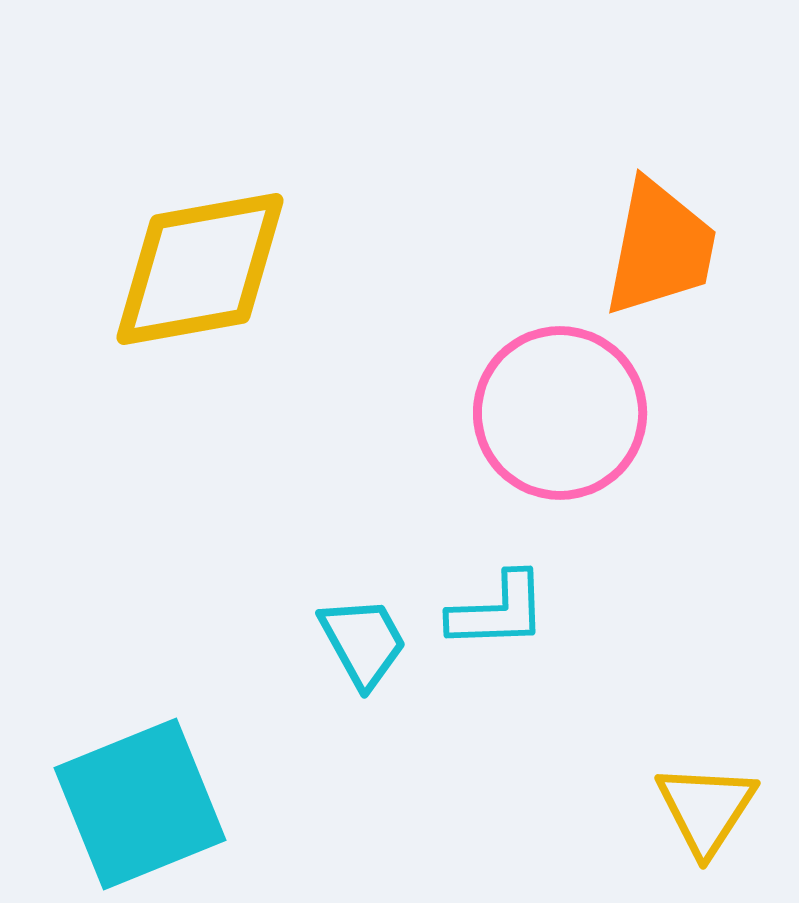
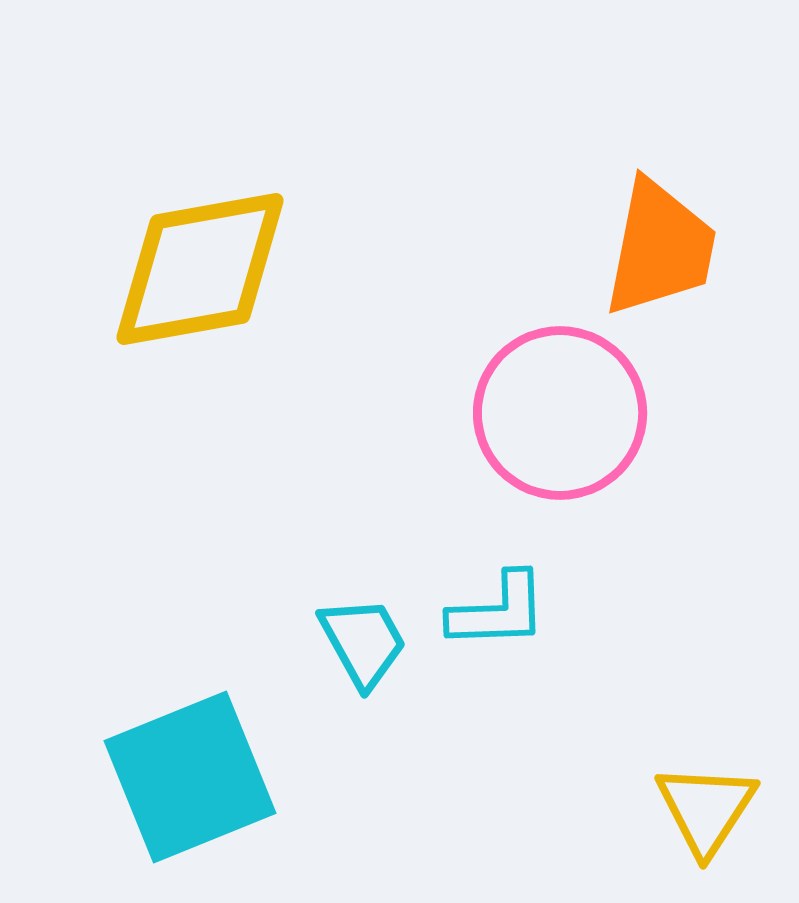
cyan square: moved 50 px right, 27 px up
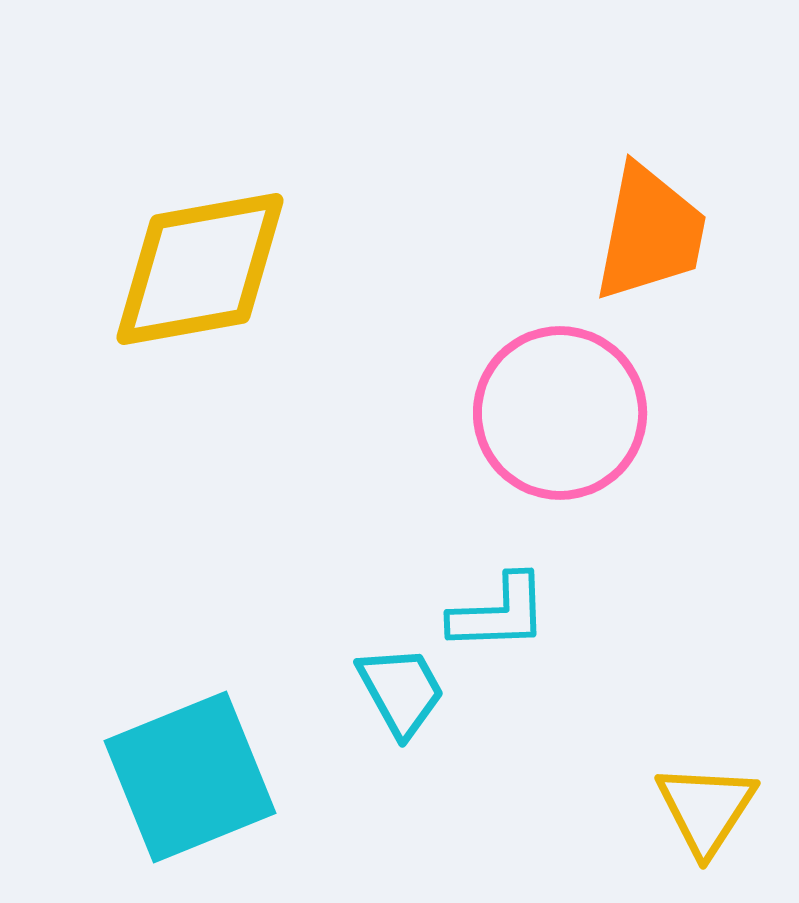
orange trapezoid: moved 10 px left, 15 px up
cyan L-shape: moved 1 px right, 2 px down
cyan trapezoid: moved 38 px right, 49 px down
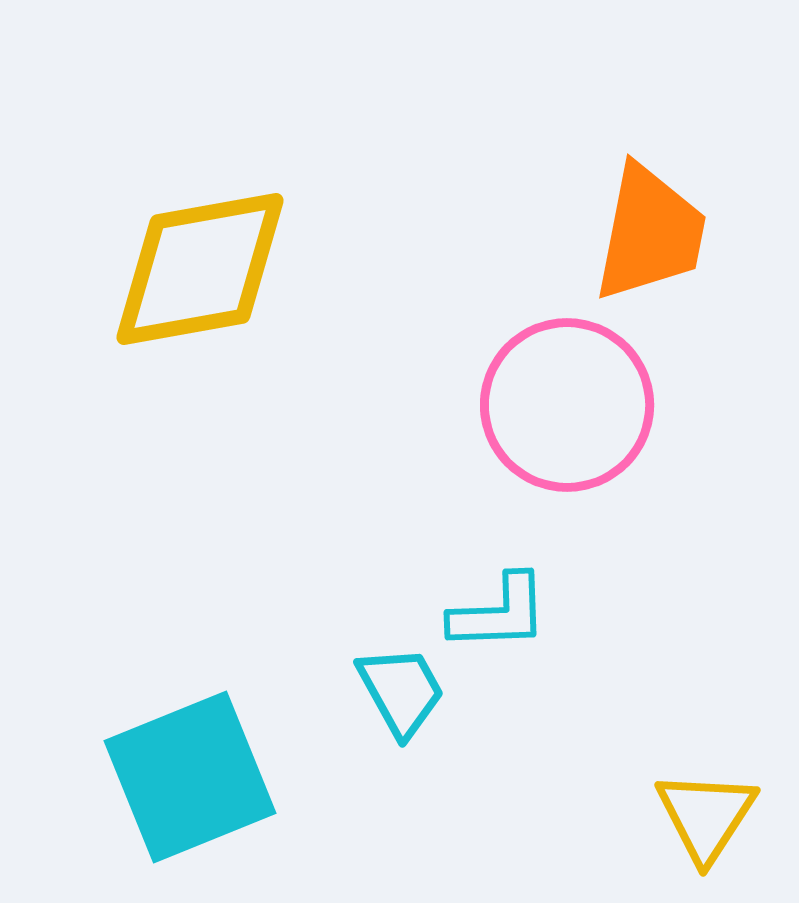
pink circle: moved 7 px right, 8 px up
yellow triangle: moved 7 px down
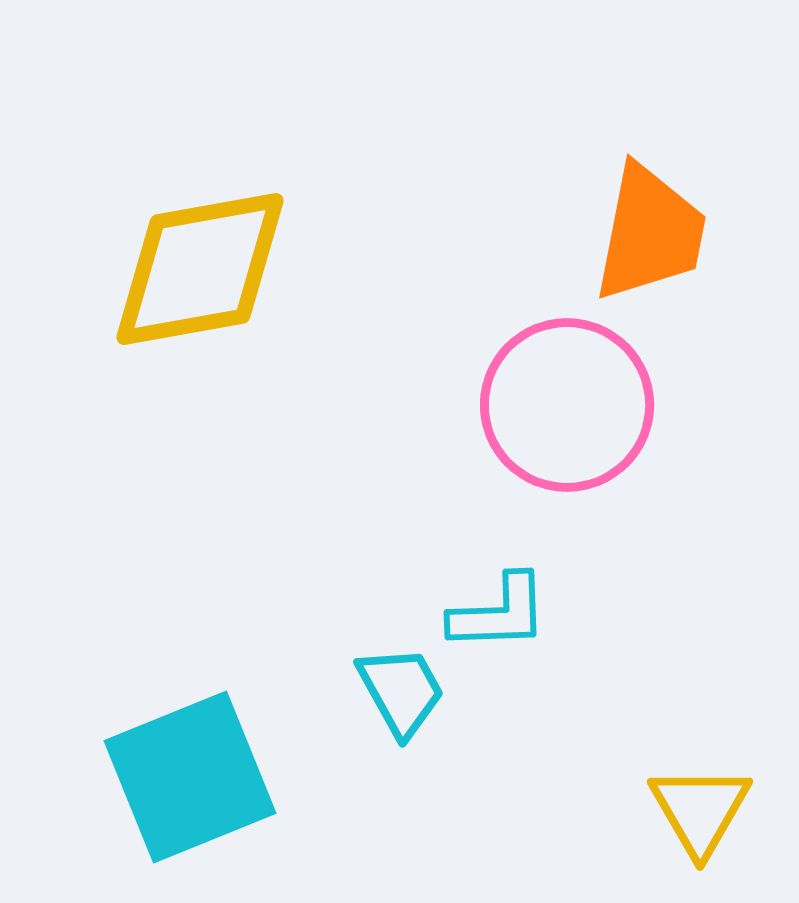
yellow triangle: moved 6 px left, 6 px up; rotated 3 degrees counterclockwise
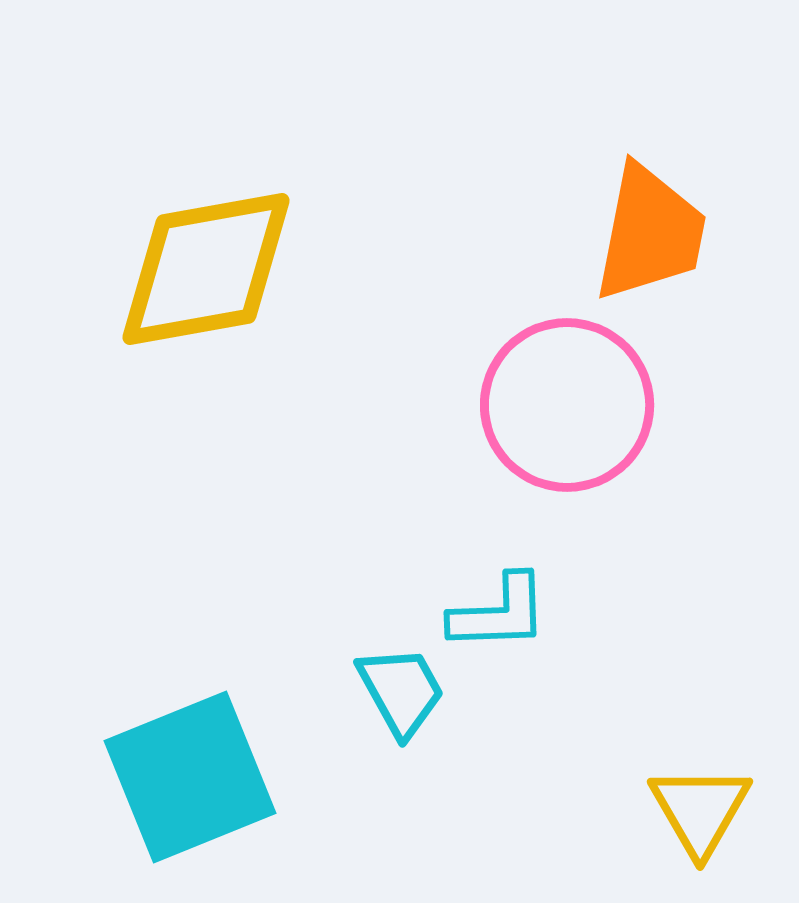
yellow diamond: moved 6 px right
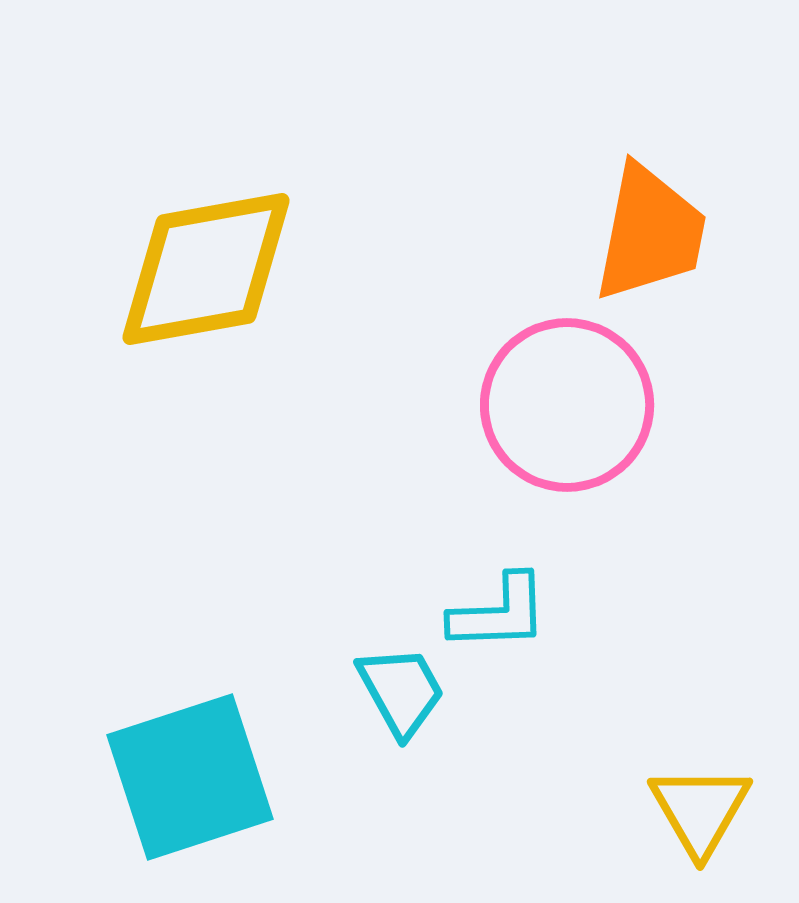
cyan square: rotated 4 degrees clockwise
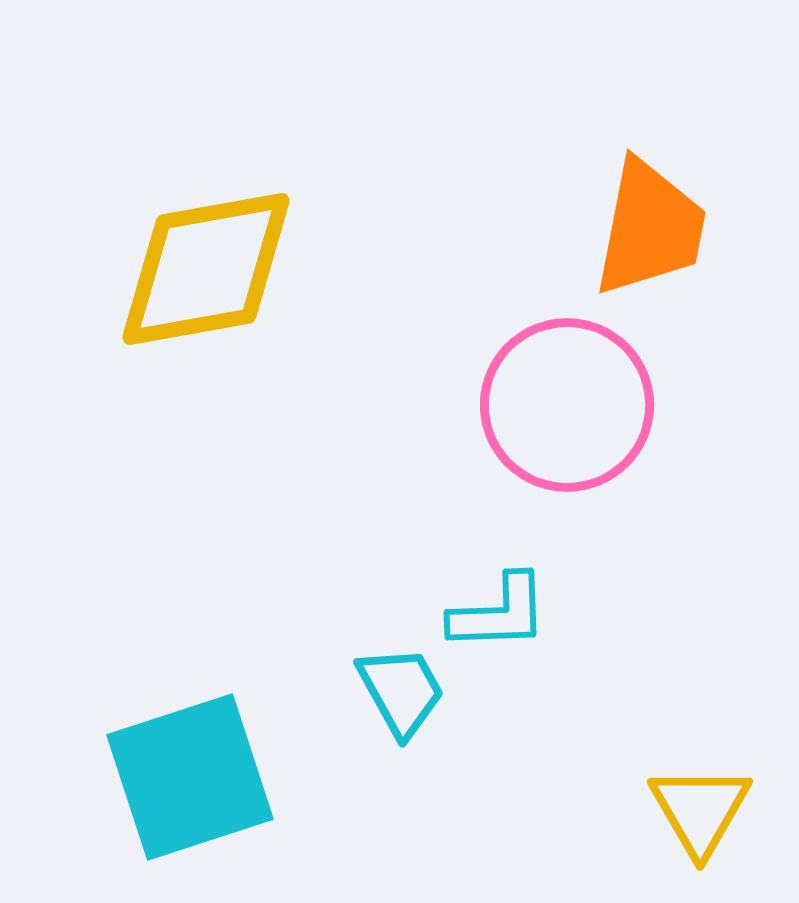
orange trapezoid: moved 5 px up
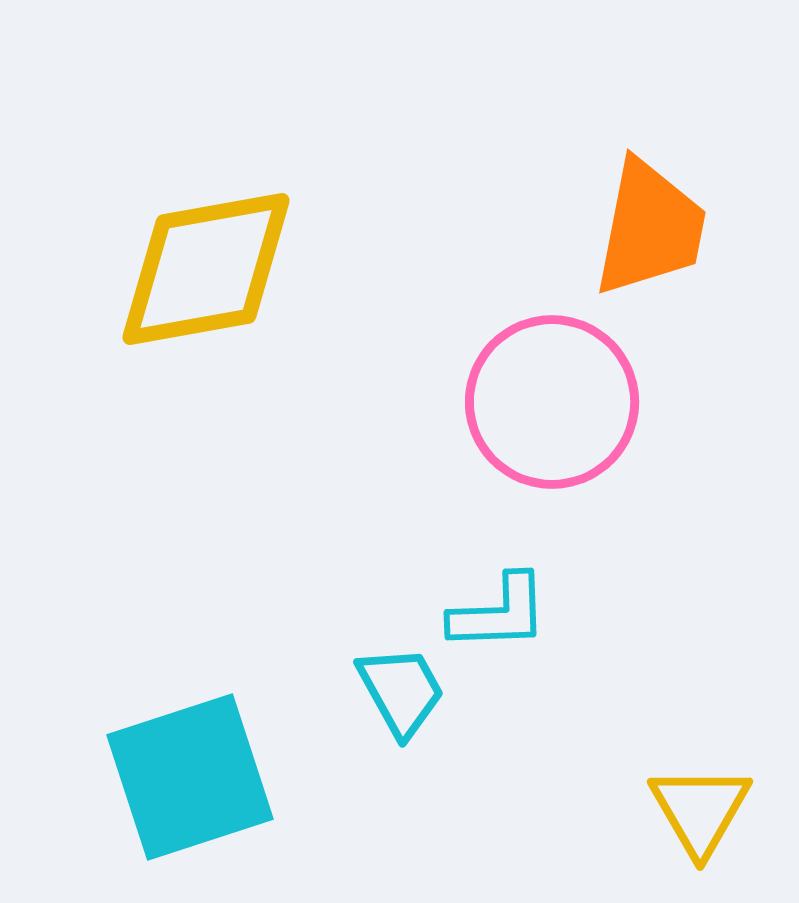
pink circle: moved 15 px left, 3 px up
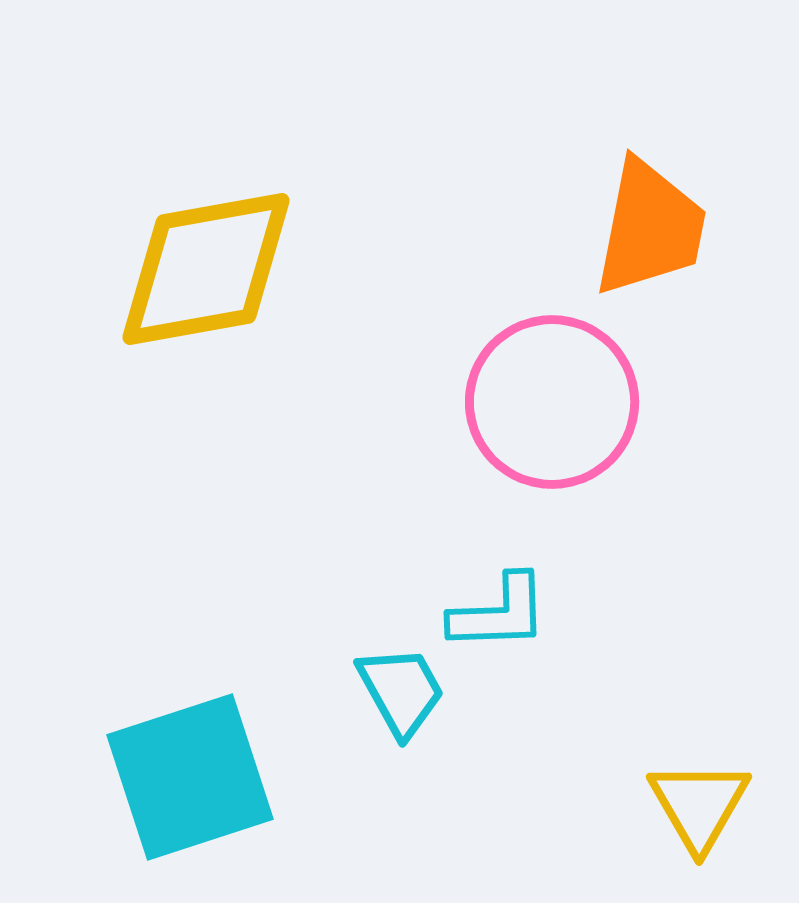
yellow triangle: moved 1 px left, 5 px up
